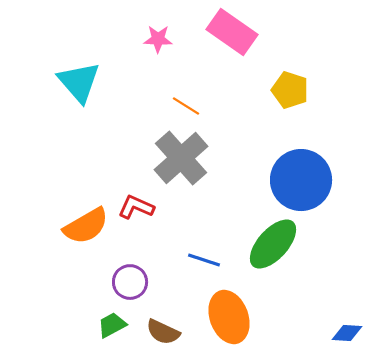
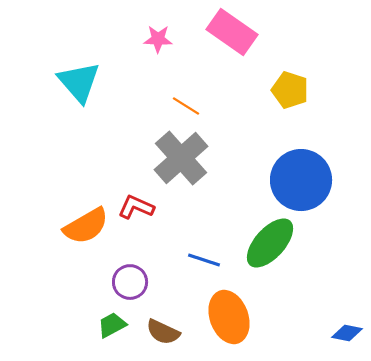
green ellipse: moved 3 px left, 1 px up
blue diamond: rotated 8 degrees clockwise
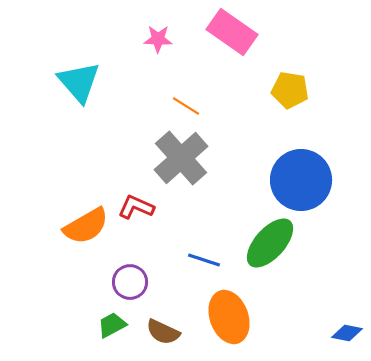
yellow pentagon: rotated 9 degrees counterclockwise
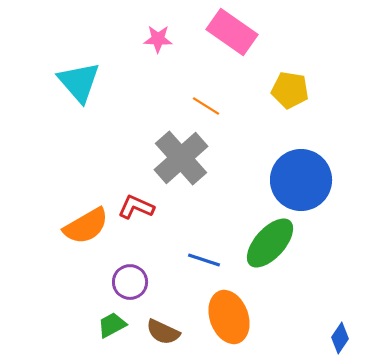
orange line: moved 20 px right
blue diamond: moved 7 px left, 5 px down; rotated 68 degrees counterclockwise
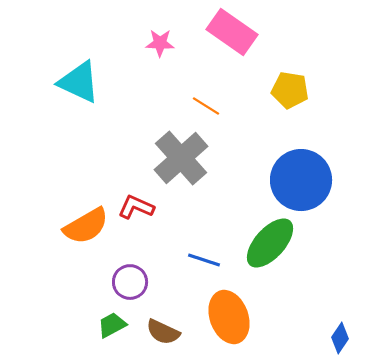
pink star: moved 2 px right, 4 px down
cyan triangle: rotated 24 degrees counterclockwise
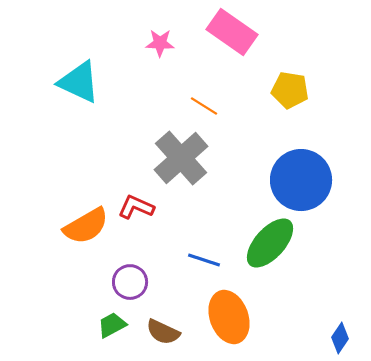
orange line: moved 2 px left
